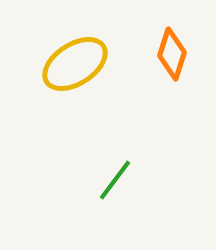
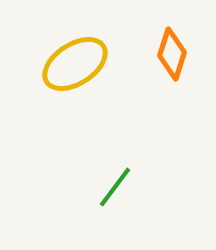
green line: moved 7 px down
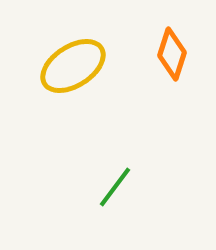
yellow ellipse: moved 2 px left, 2 px down
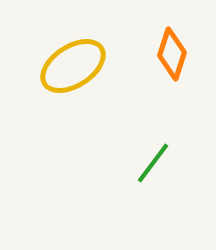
green line: moved 38 px right, 24 px up
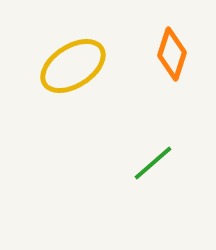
green line: rotated 12 degrees clockwise
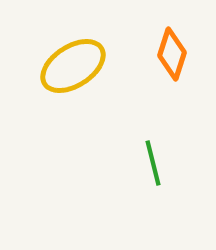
green line: rotated 63 degrees counterclockwise
